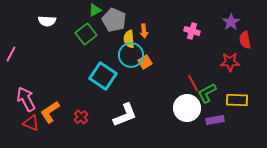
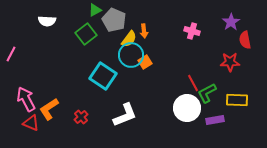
yellow semicircle: rotated 138 degrees counterclockwise
orange L-shape: moved 1 px left, 3 px up
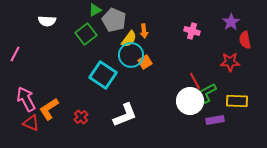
pink line: moved 4 px right
cyan square: moved 1 px up
red line: moved 2 px right, 2 px up
yellow rectangle: moved 1 px down
white circle: moved 3 px right, 7 px up
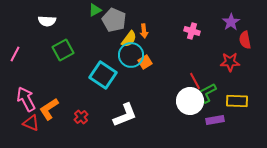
green square: moved 23 px left, 16 px down; rotated 10 degrees clockwise
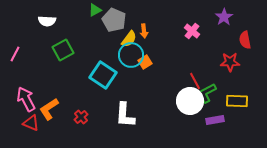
purple star: moved 7 px left, 5 px up
pink cross: rotated 21 degrees clockwise
white L-shape: rotated 116 degrees clockwise
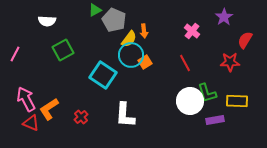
red semicircle: rotated 42 degrees clockwise
red line: moved 10 px left, 18 px up
green L-shape: rotated 80 degrees counterclockwise
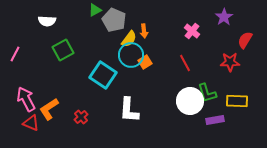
white L-shape: moved 4 px right, 5 px up
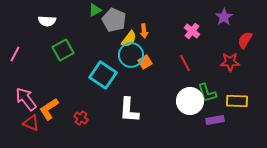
pink arrow: rotated 10 degrees counterclockwise
red cross: moved 1 px down; rotated 16 degrees counterclockwise
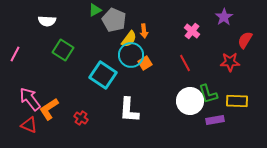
green square: rotated 30 degrees counterclockwise
orange square: moved 1 px down
green L-shape: moved 1 px right, 1 px down
pink arrow: moved 4 px right
red triangle: moved 2 px left, 2 px down
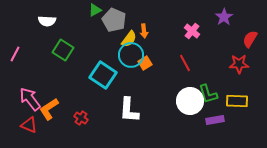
red semicircle: moved 5 px right, 1 px up
red star: moved 9 px right, 2 px down
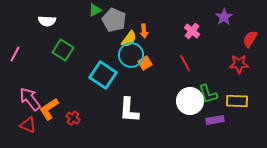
red cross: moved 8 px left
red triangle: moved 1 px left
